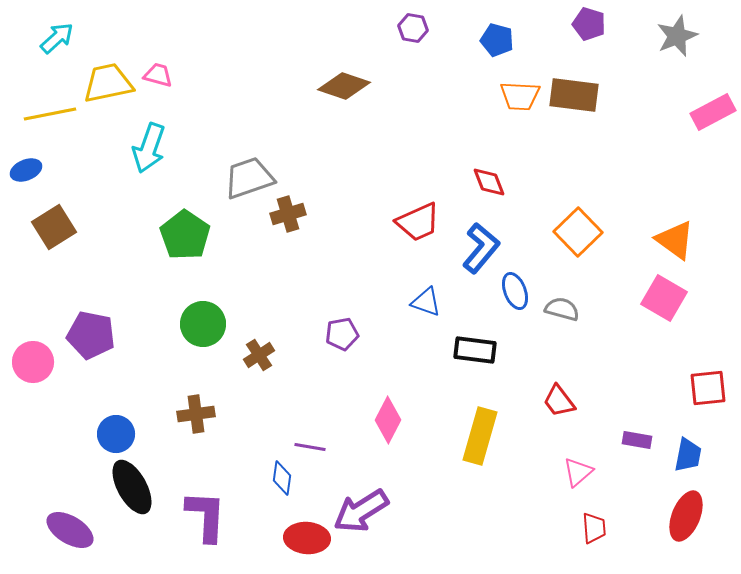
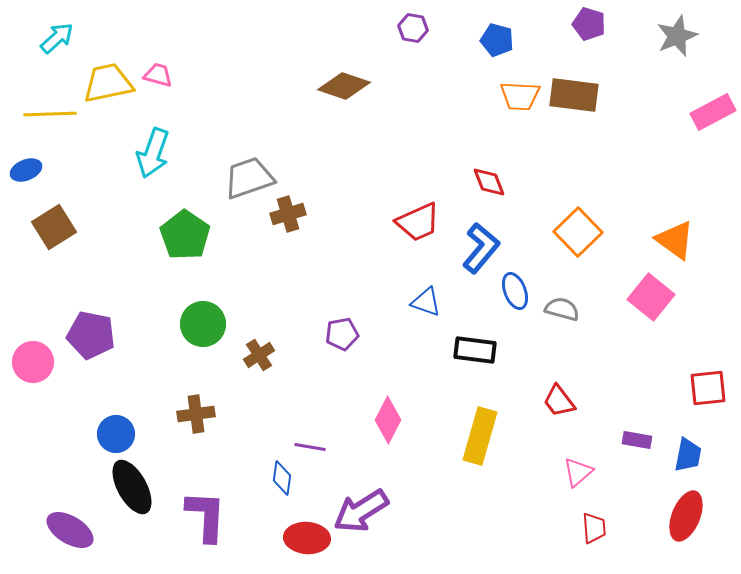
yellow line at (50, 114): rotated 9 degrees clockwise
cyan arrow at (149, 148): moved 4 px right, 5 px down
pink square at (664, 298): moved 13 px left, 1 px up; rotated 9 degrees clockwise
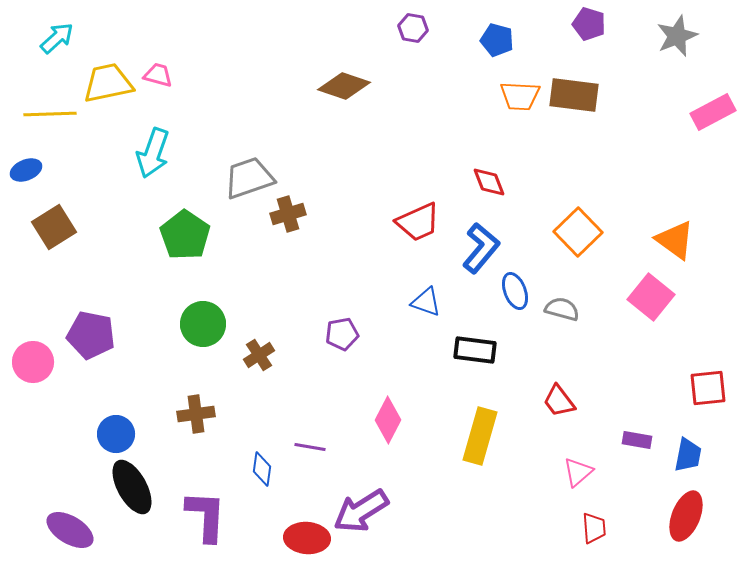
blue diamond at (282, 478): moved 20 px left, 9 px up
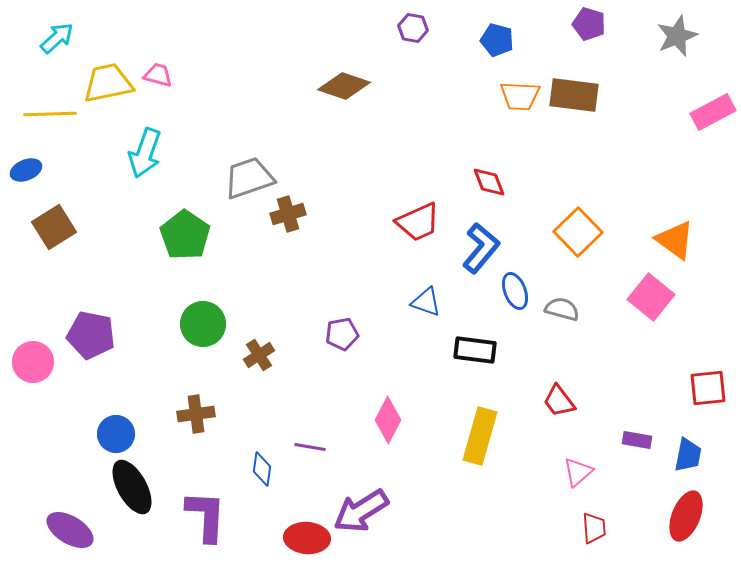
cyan arrow at (153, 153): moved 8 px left
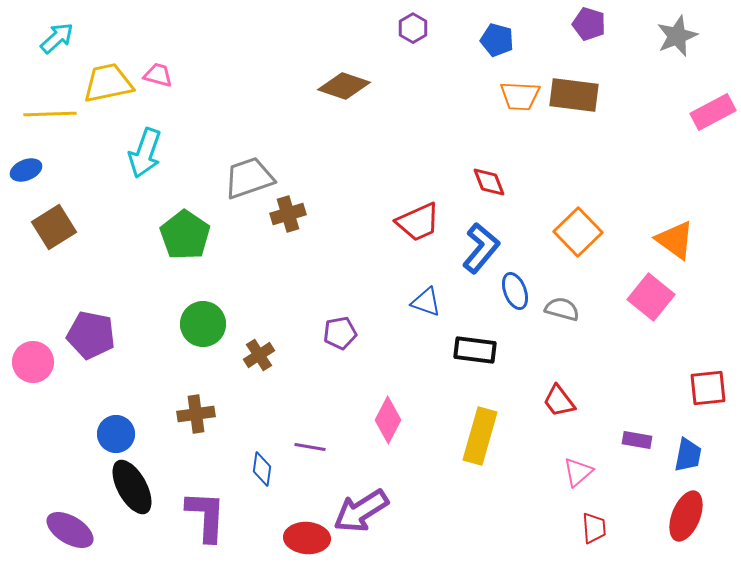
purple hexagon at (413, 28): rotated 20 degrees clockwise
purple pentagon at (342, 334): moved 2 px left, 1 px up
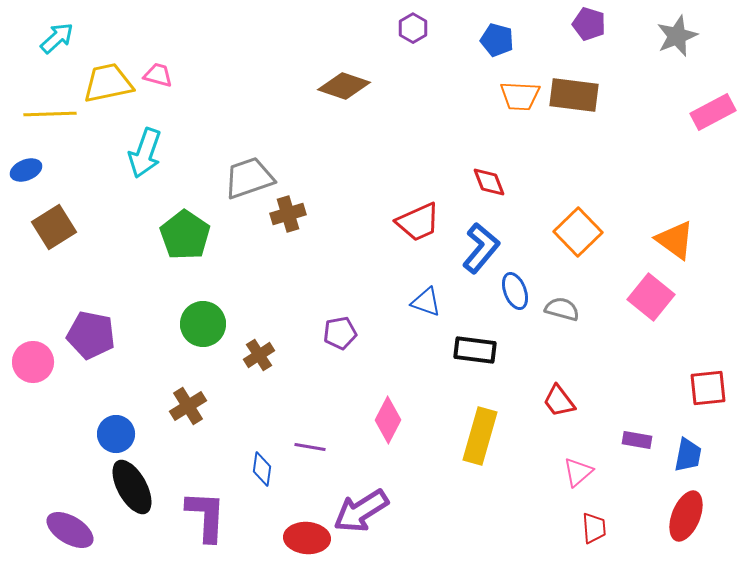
brown cross at (196, 414): moved 8 px left, 8 px up; rotated 24 degrees counterclockwise
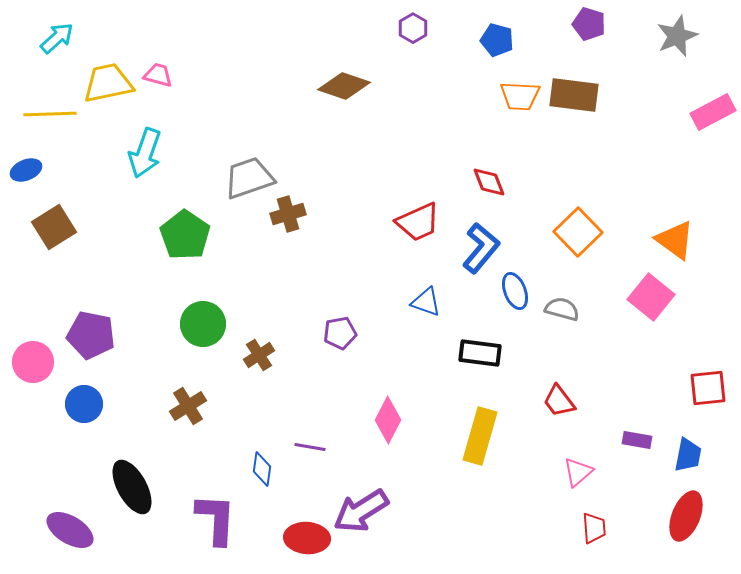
black rectangle at (475, 350): moved 5 px right, 3 px down
blue circle at (116, 434): moved 32 px left, 30 px up
purple L-shape at (206, 516): moved 10 px right, 3 px down
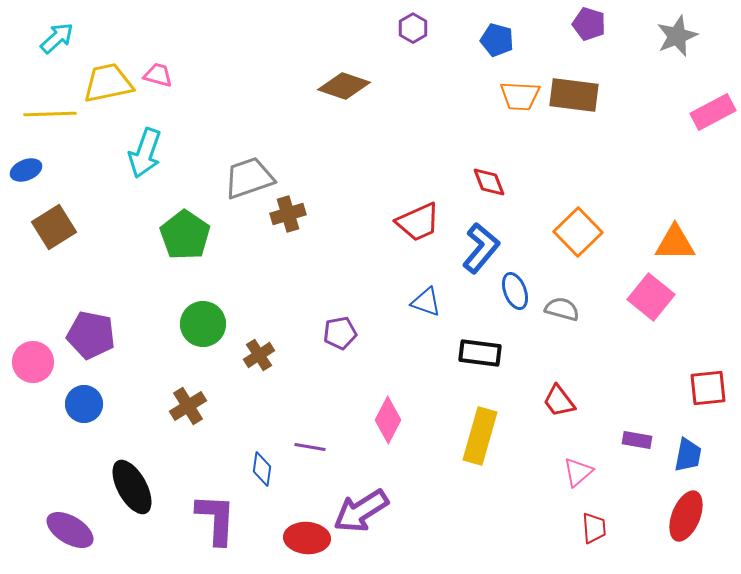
orange triangle at (675, 240): moved 3 px down; rotated 36 degrees counterclockwise
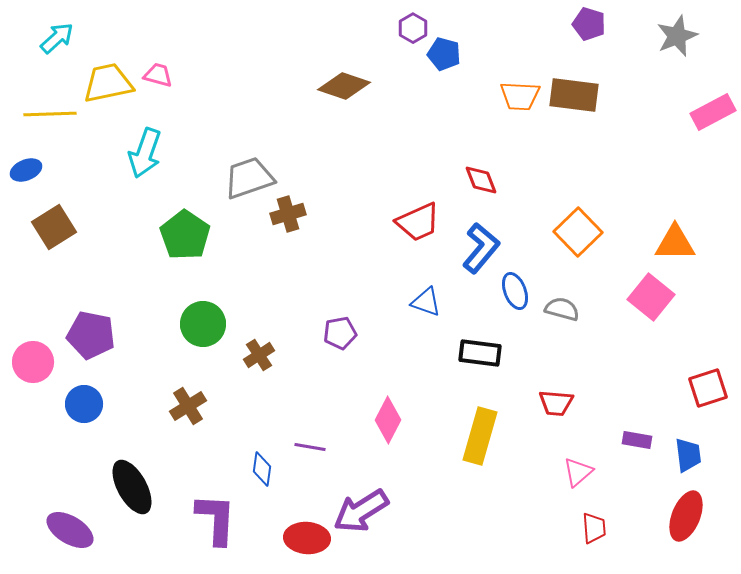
blue pentagon at (497, 40): moved 53 px left, 14 px down
red diamond at (489, 182): moved 8 px left, 2 px up
red square at (708, 388): rotated 12 degrees counterclockwise
red trapezoid at (559, 401): moved 3 px left, 2 px down; rotated 48 degrees counterclockwise
blue trapezoid at (688, 455): rotated 18 degrees counterclockwise
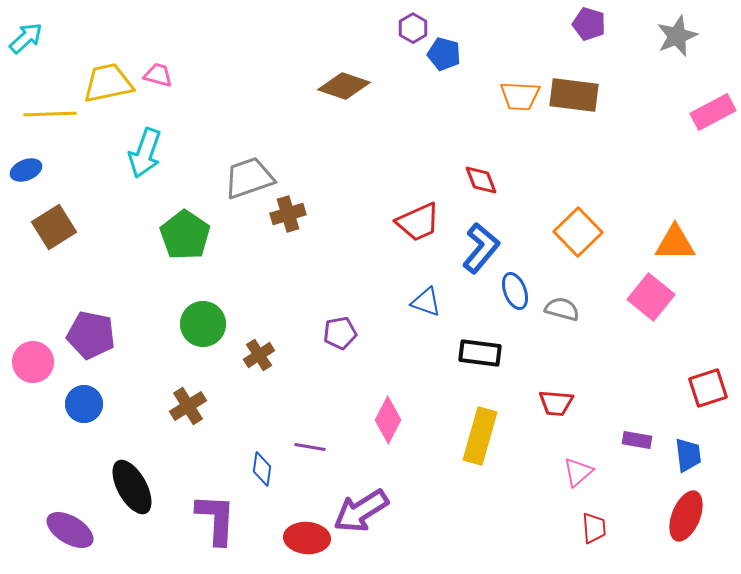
cyan arrow at (57, 38): moved 31 px left
